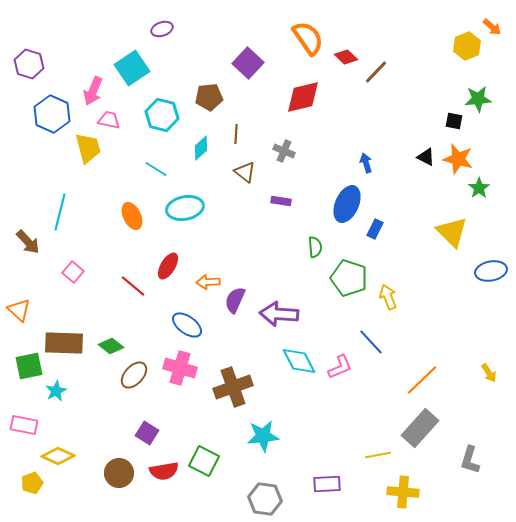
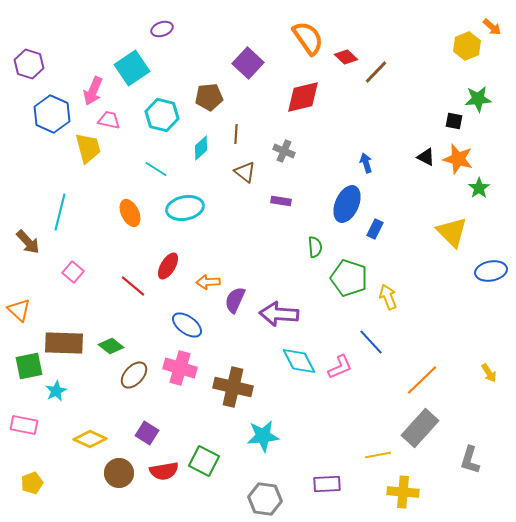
orange ellipse at (132, 216): moved 2 px left, 3 px up
brown cross at (233, 387): rotated 33 degrees clockwise
yellow diamond at (58, 456): moved 32 px right, 17 px up
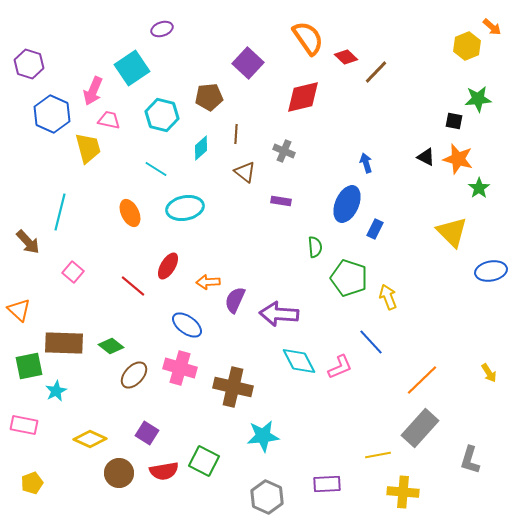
gray hexagon at (265, 499): moved 2 px right, 2 px up; rotated 16 degrees clockwise
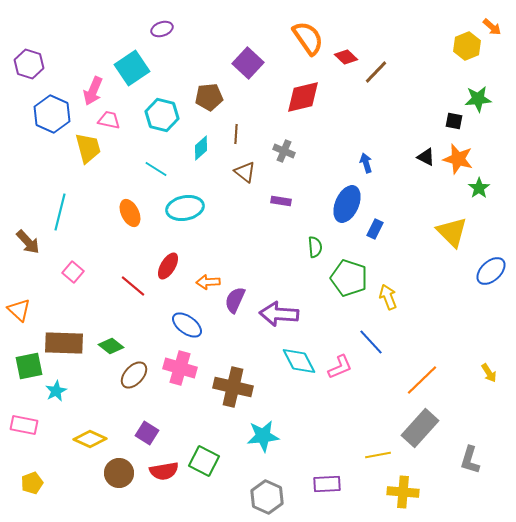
blue ellipse at (491, 271): rotated 32 degrees counterclockwise
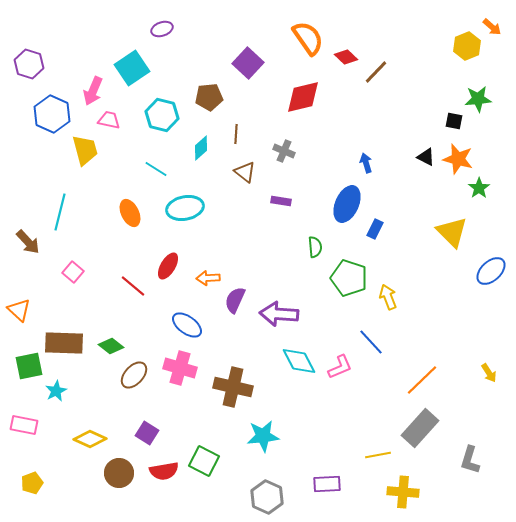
yellow trapezoid at (88, 148): moved 3 px left, 2 px down
orange arrow at (208, 282): moved 4 px up
